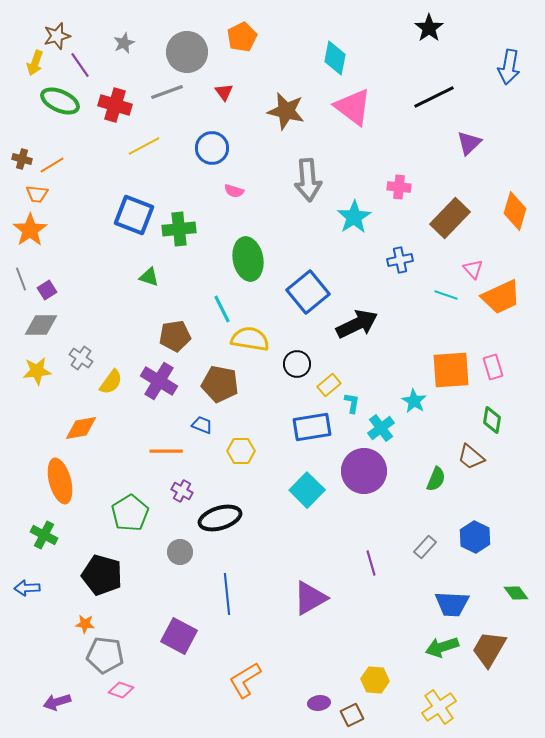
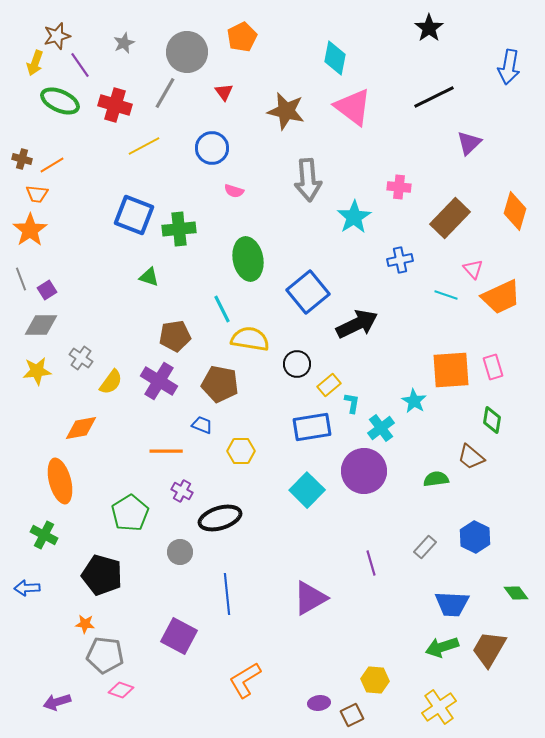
gray line at (167, 92): moved 2 px left, 1 px down; rotated 40 degrees counterclockwise
green semicircle at (436, 479): rotated 120 degrees counterclockwise
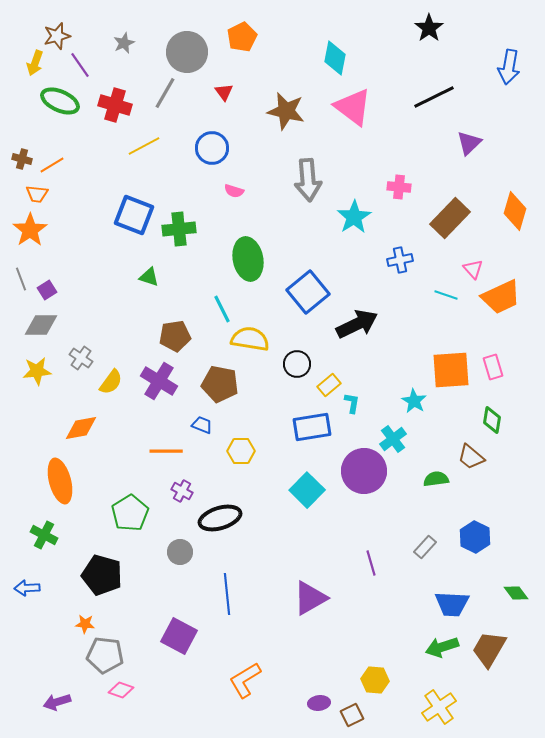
cyan cross at (381, 428): moved 12 px right, 11 px down
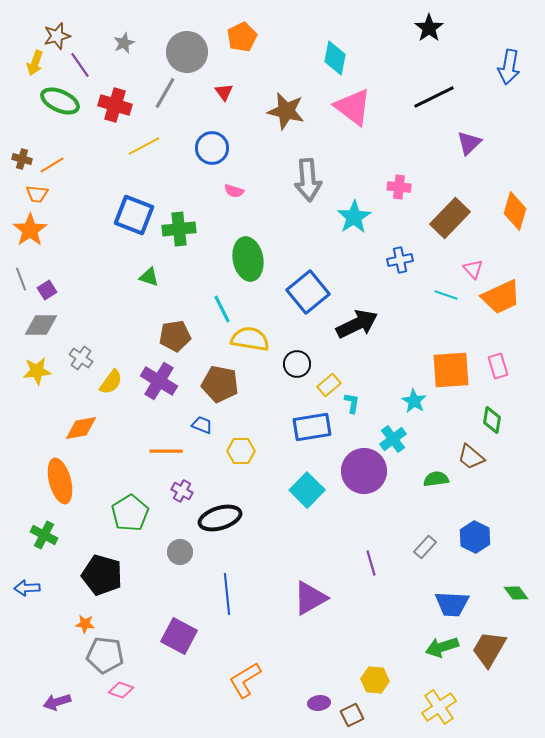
pink rectangle at (493, 367): moved 5 px right, 1 px up
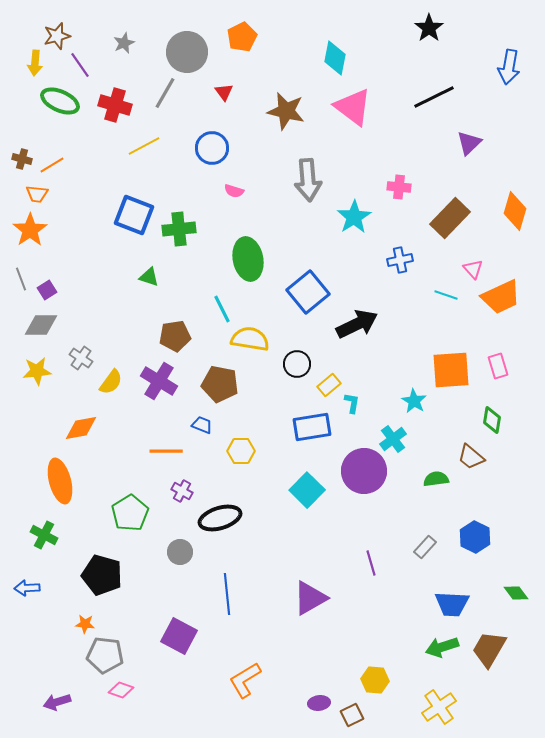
yellow arrow at (35, 63): rotated 15 degrees counterclockwise
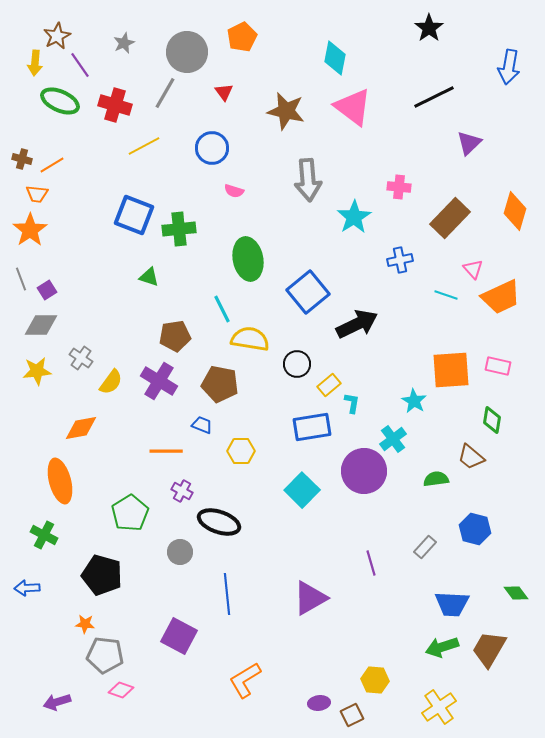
brown star at (57, 36): rotated 12 degrees counterclockwise
pink rectangle at (498, 366): rotated 60 degrees counterclockwise
cyan square at (307, 490): moved 5 px left
black ellipse at (220, 518): moved 1 px left, 4 px down; rotated 36 degrees clockwise
blue hexagon at (475, 537): moved 8 px up; rotated 12 degrees counterclockwise
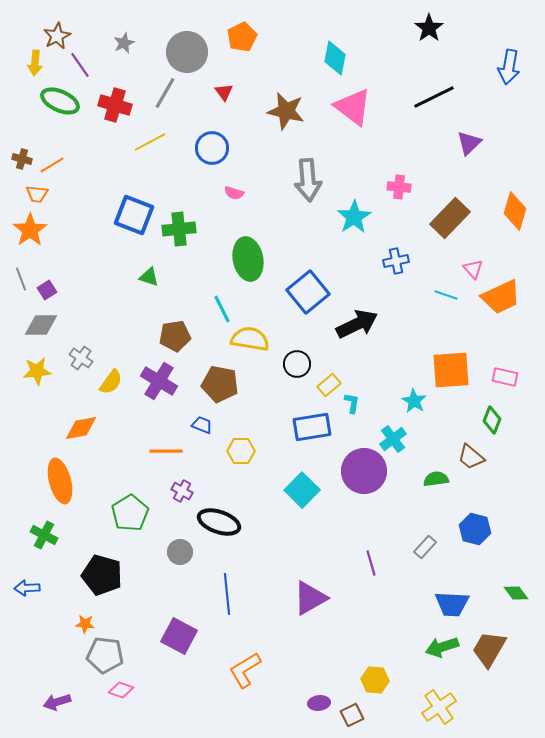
yellow line at (144, 146): moved 6 px right, 4 px up
pink semicircle at (234, 191): moved 2 px down
blue cross at (400, 260): moved 4 px left, 1 px down
pink rectangle at (498, 366): moved 7 px right, 11 px down
green diamond at (492, 420): rotated 12 degrees clockwise
orange L-shape at (245, 680): moved 10 px up
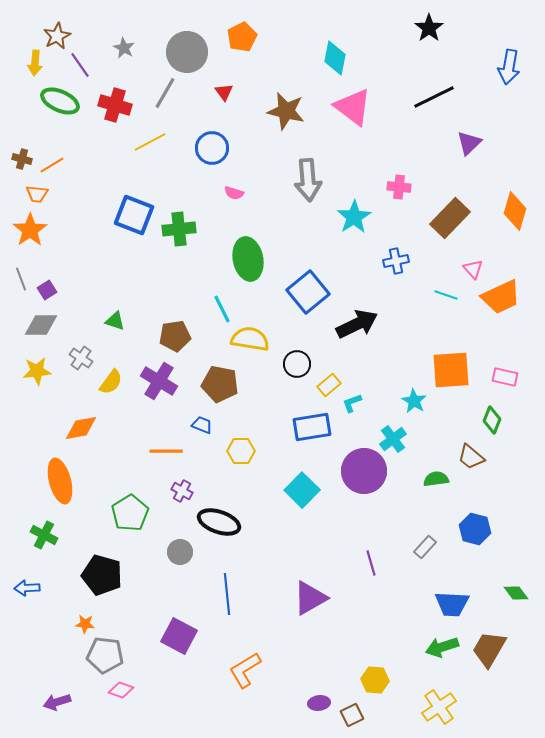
gray star at (124, 43): moved 5 px down; rotated 20 degrees counterclockwise
green triangle at (149, 277): moved 34 px left, 44 px down
cyan L-shape at (352, 403): rotated 120 degrees counterclockwise
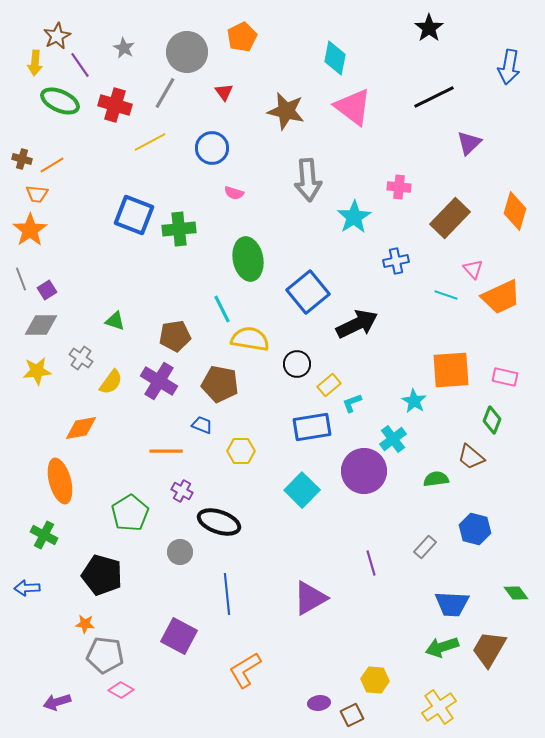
pink diamond at (121, 690): rotated 10 degrees clockwise
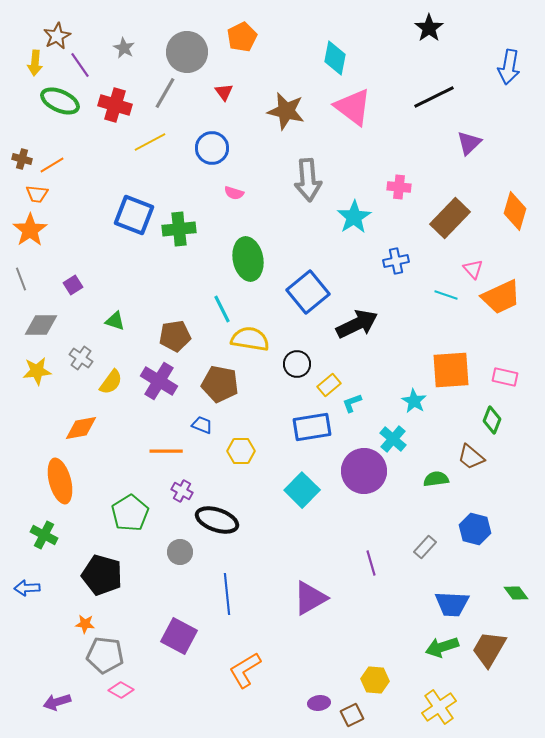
purple square at (47, 290): moved 26 px right, 5 px up
cyan cross at (393, 439): rotated 12 degrees counterclockwise
black ellipse at (219, 522): moved 2 px left, 2 px up
